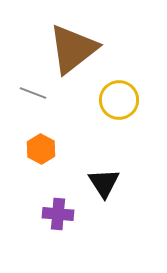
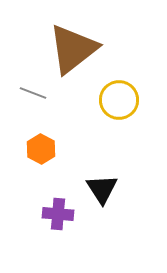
black triangle: moved 2 px left, 6 px down
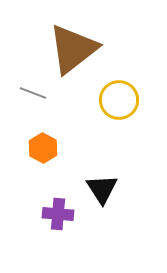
orange hexagon: moved 2 px right, 1 px up
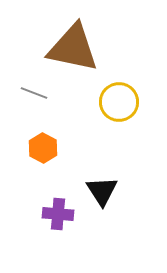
brown triangle: moved 1 px up; rotated 50 degrees clockwise
gray line: moved 1 px right
yellow circle: moved 2 px down
black triangle: moved 2 px down
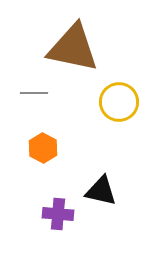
gray line: rotated 20 degrees counterclockwise
black triangle: moved 1 px left; rotated 44 degrees counterclockwise
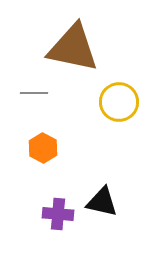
black triangle: moved 1 px right, 11 px down
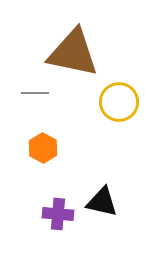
brown triangle: moved 5 px down
gray line: moved 1 px right
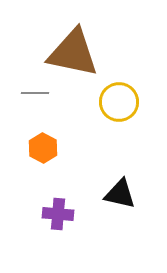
black triangle: moved 18 px right, 8 px up
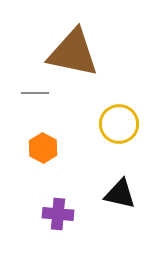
yellow circle: moved 22 px down
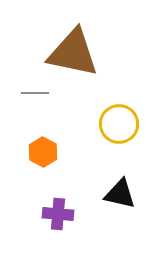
orange hexagon: moved 4 px down
